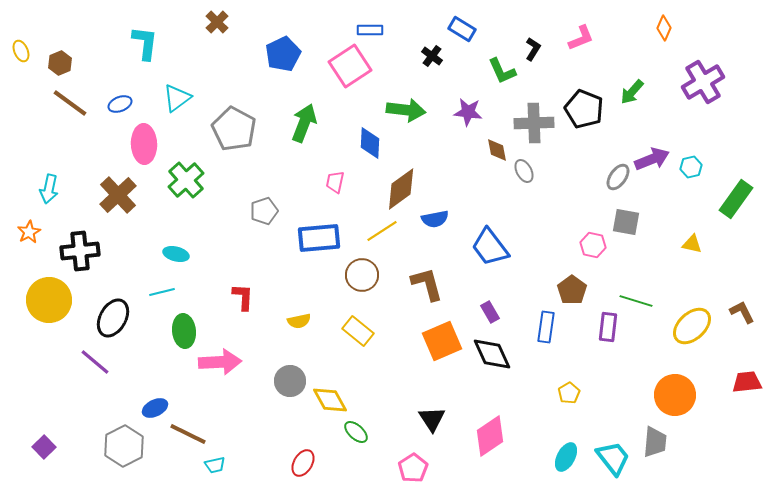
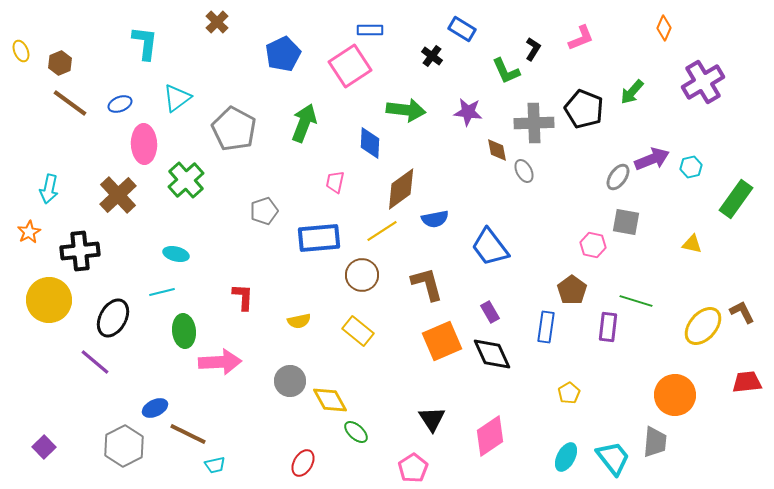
green L-shape at (502, 71): moved 4 px right
yellow ellipse at (692, 326): moved 11 px right; rotated 6 degrees counterclockwise
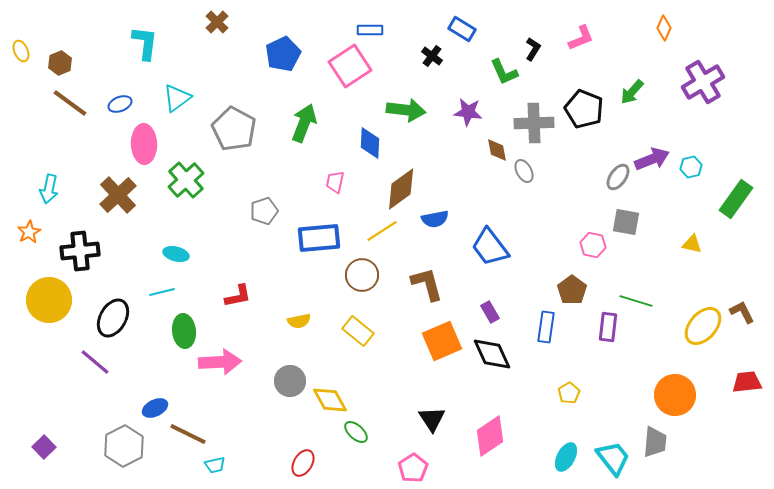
green L-shape at (506, 71): moved 2 px left, 1 px down
red L-shape at (243, 297): moved 5 px left, 1 px up; rotated 76 degrees clockwise
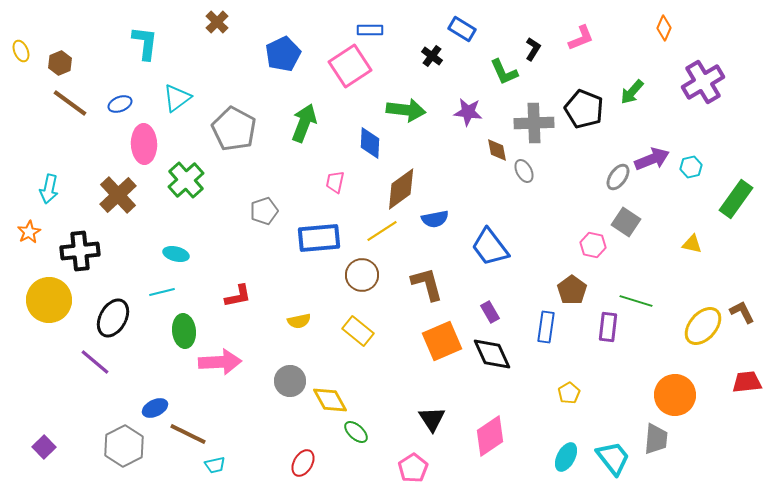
gray square at (626, 222): rotated 24 degrees clockwise
gray trapezoid at (655, 442): moved 1 px right, 3 px up
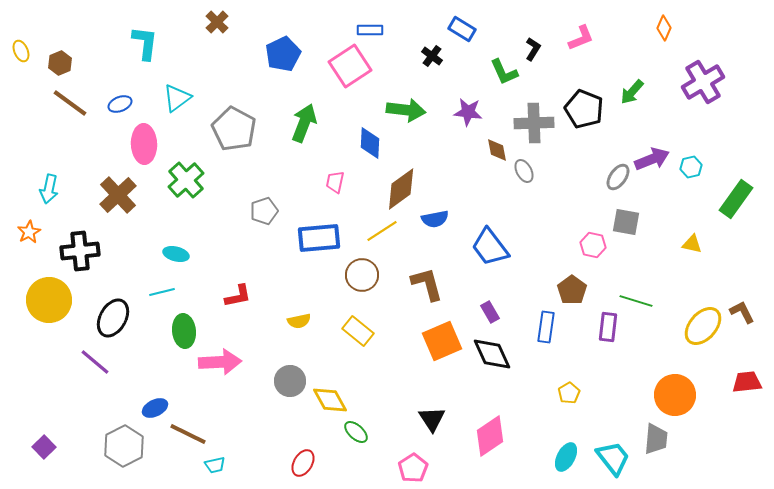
gray square at (626, 222): rotated 24 degrees counterclockwise
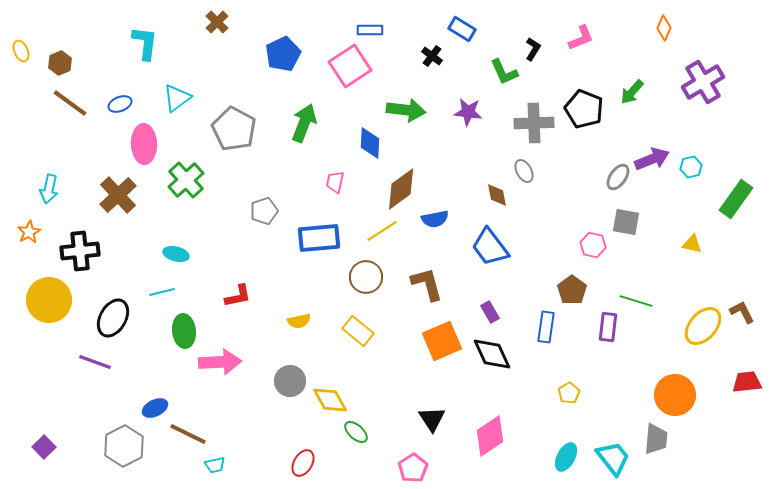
brown diamond at (497, 150): moved 45 px down
brown circle at (362, 275): moved 4 px right, 2 px down
purple line at (95, 362): rotated 20 degrees counterclockwise
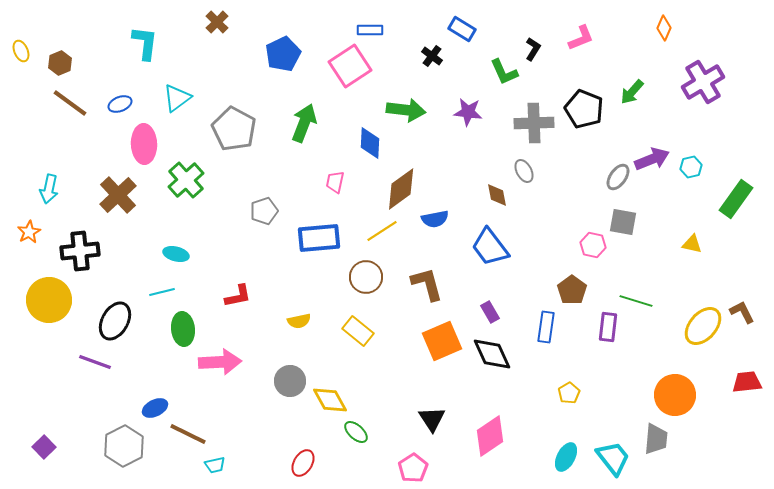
gray square at (626, 222): moved 3 px left
black ellipse at (113, 318): moved 2 px right, 3 px down
green ellipse at (184, 331): moved 1 px left, 2 px up
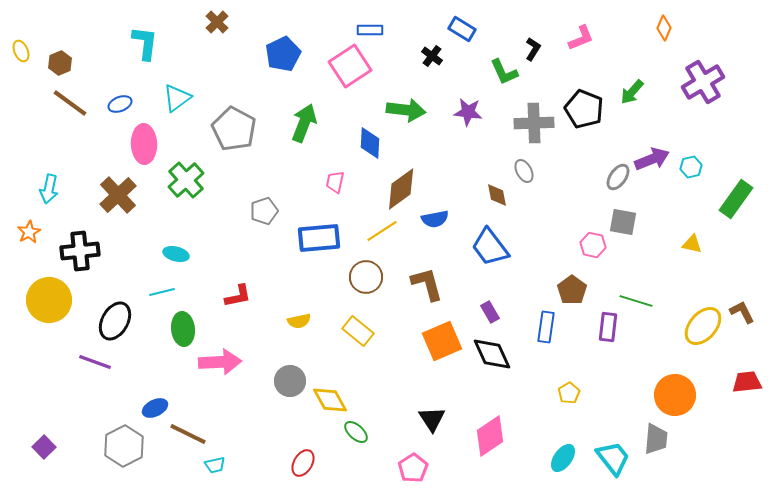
cyan ellipse at (566, 457): moved 3 px left, 1 px down; rotated 8 degrees clockwise
